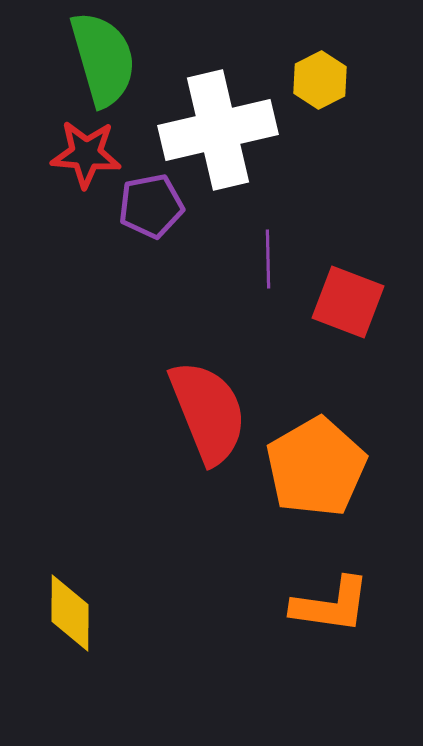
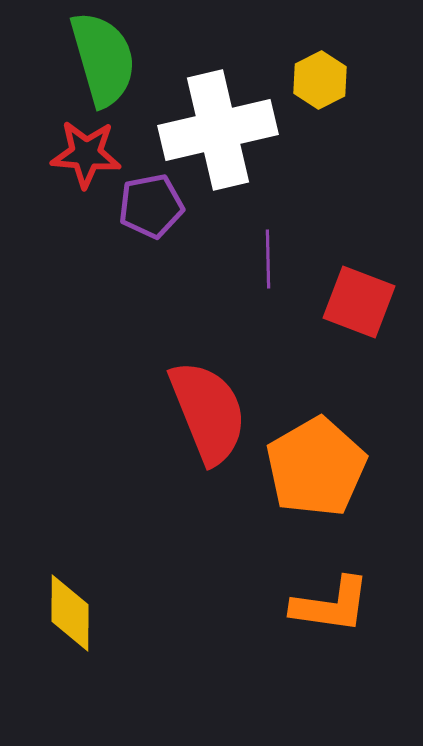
red square: moved 11 px right
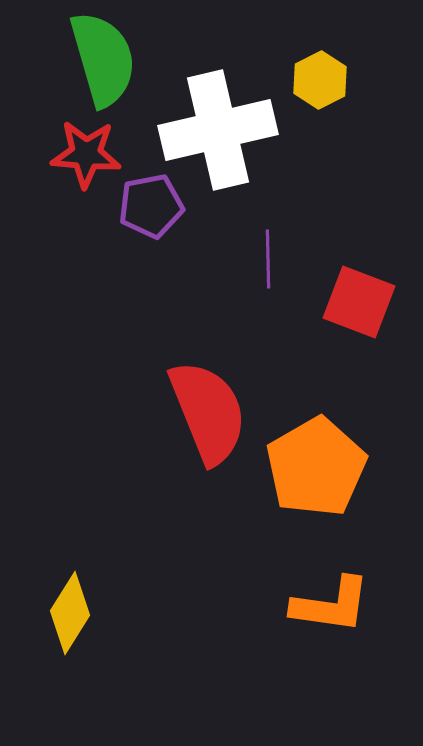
yellow diamond: rotated 32 degrees clockwise
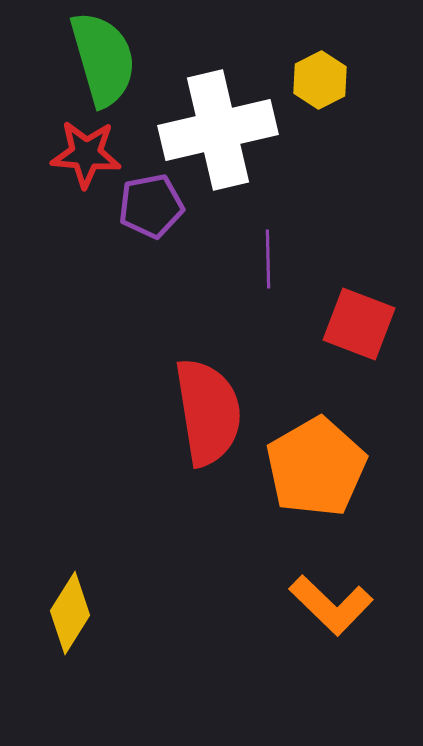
red square: moved 22 px down
red semicircle: rotated 13 degrees clockwise
orange L-shape: rotated 36 degrees clockwise
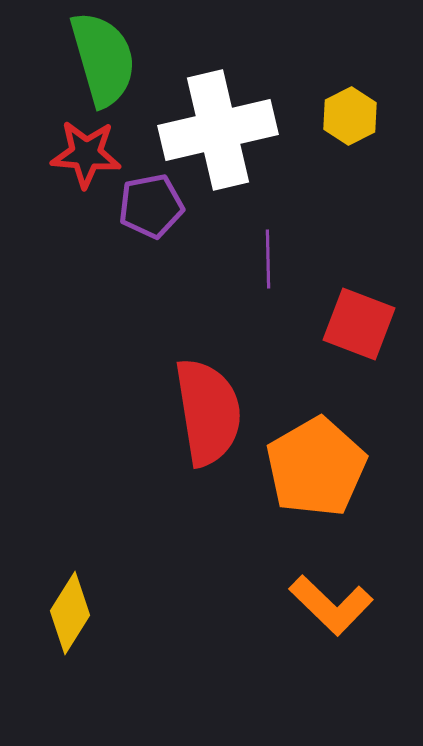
yellow hexagon: moved 30 px right, 36 px down
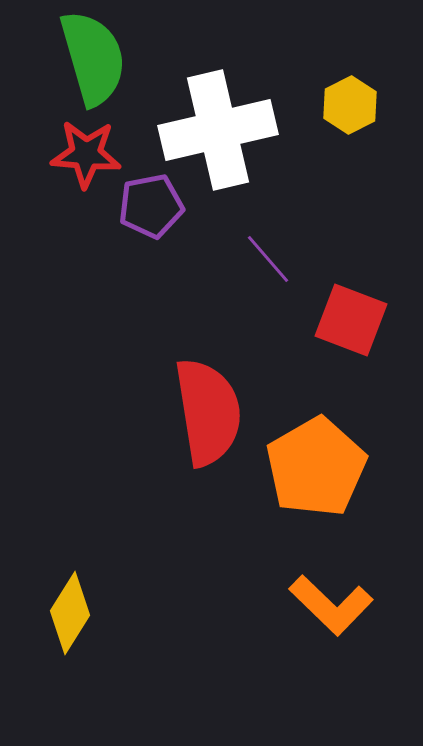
green semicircle: moved 10 px left, 1 px up
yellow hexagon: moved 11 px up
purple line: rotated 40 degrees counterclockwise
red square: moved 8 px left, 4 px up
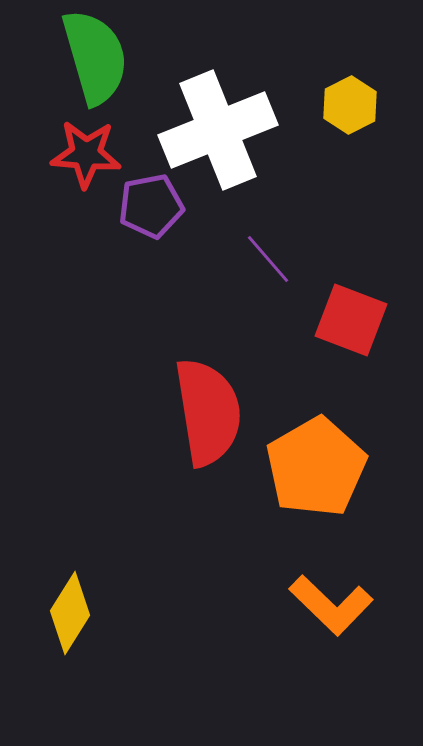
green semicircle: moved 2 px right, 1 px up
white cross: rotated 9 degrees counterclockwise
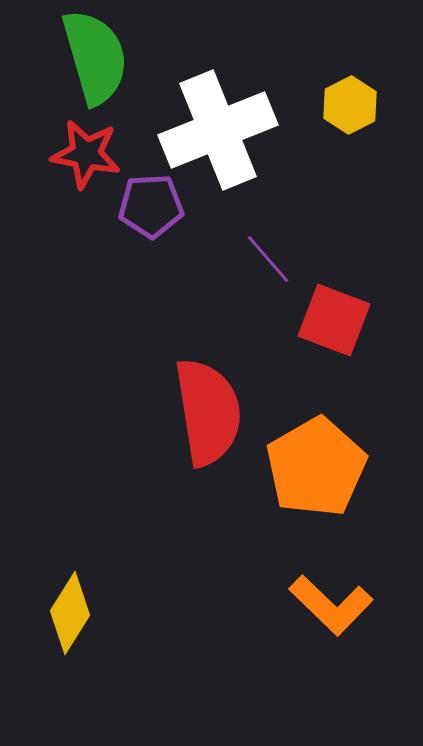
red star: rotated 6 degrees clockwise
purple pentagon: rotated 8 degrees clockwise
red square: moved 17 px left
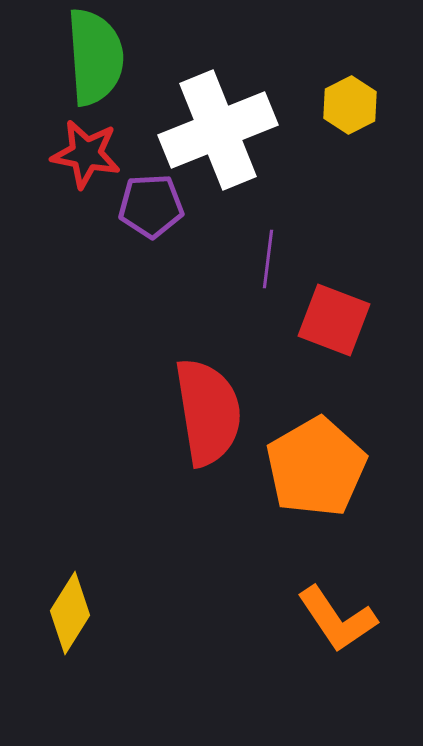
green semicircle: rotated 12 degrees clockwise
purple line: rotated 48 degrees clockwise
orange L-shape: moved 6 px right, 14 px down; rotated 12 degrees clockwise
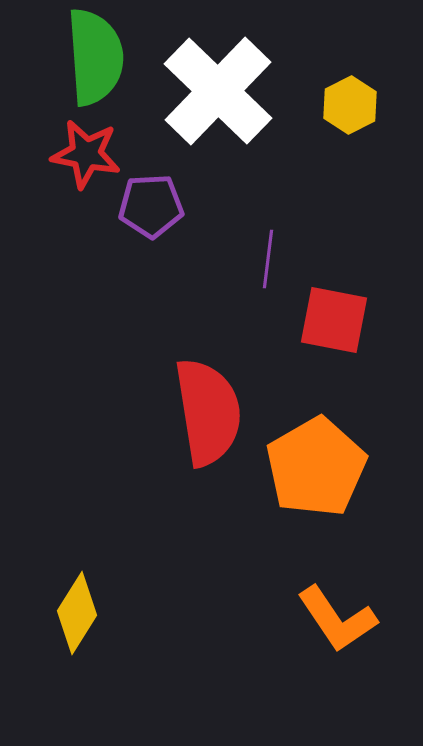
white cross: moved 39 px up; rotated 24 degrees counterclockwise
red square: rotated 10 degrees counterclockwise
yellow diamond: moved 7 px right
